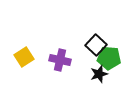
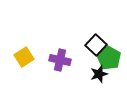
green pentagon: rotated 25 degrees clockwise
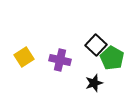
green pentagon: moved 3 px right
black star: moved 5 px left, 9 px down
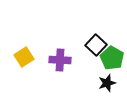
purple cross: rotated 10 degrees counterclockwise
black star: moved 13 px right
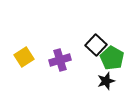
purple cross: rotated 20 degrees counterclockwise
black star: moved 1 px left, 2 px up
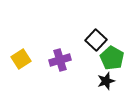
black square: moved 5 px up
yellow square: moved 3 px left, 2 px down
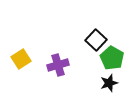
purple cross: moved 2 px left, 5 px down
black star: moved 3 px right, 2 px down
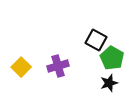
black square: rotated 15 degrees counterclockwise
yellow square: moved 8 px down; rotated 12 degrees counterclockwise
purple cross: moved 1 px down
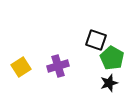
black square: rotated 10 degrees counterclockwise
yellow square: rotated 12 degrees clockwise
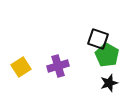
black square: moved 2 px right, 1 px up
green pentagon: moved 5 px left, 3 px up
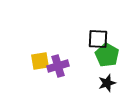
black square: rotated 15 degrees counterclockwise
yellow square: moved 19 px right, 6 px up; rotated 24 degrees clockwise
black star: moved 2 px left
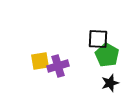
black star: moved 3 px right
